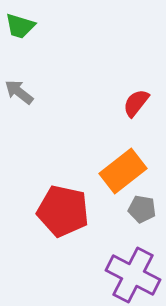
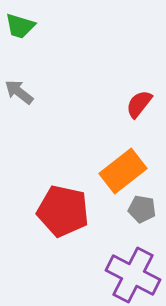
red semicircle: moved 3 px right, 1 px down
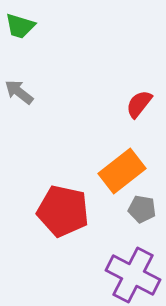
orange rectangle: moved 1 px left
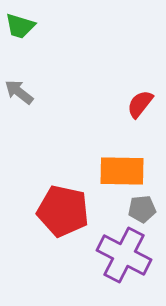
red semicircle: moved 1 px right
orange rectangle: rotated 39 degrees clockwise
gray pentagon: rotated 16 degrees counterclockwise
purple cross: moved 9 px left, 20 px up
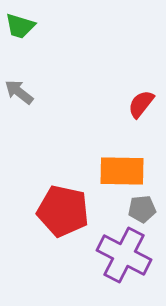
red semicircle: moved 1 px right
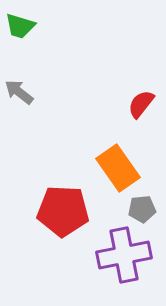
orange rectangle: moved 4 px left, 3 px up; rotated 54 degrees clockwise
red pentagon: rotated 9 degrees counterclockwise
purple cross: rotated 38 degrees counterclockwise
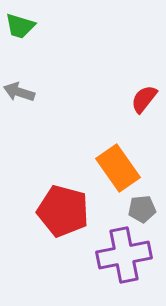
gray arrow: rotated 20 degrees counterclockwise
red semicircle: moved 3 px right, 5 px up
red pentagon: rotated 12 degrees clockwise
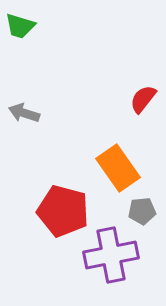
gray arrow: moved 5 px right, 21 px down
red semicircle: moved 1 px left
gray pentagon: moved 2 px down
purple cross: moved 13 px left
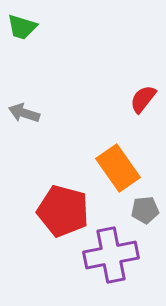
green trapezoid: moved 2 px right, 1 px down
gray pentagon: moved 3 px right, 1 px up
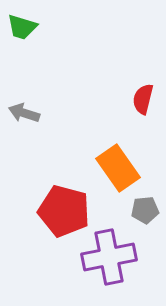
red semicircle: rotated 24 degrees counterclockwise
red pentagon: moved 1 px right
purple cross: moved 2 px left, 2 px down
